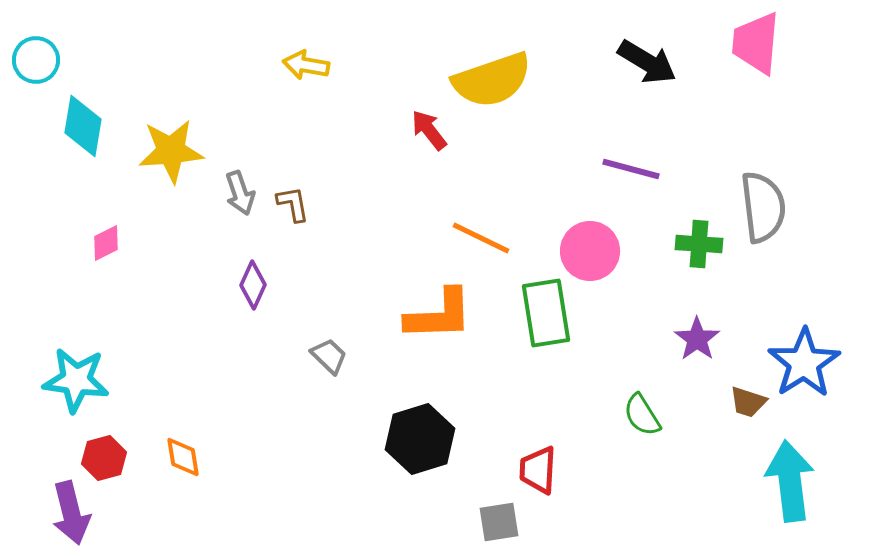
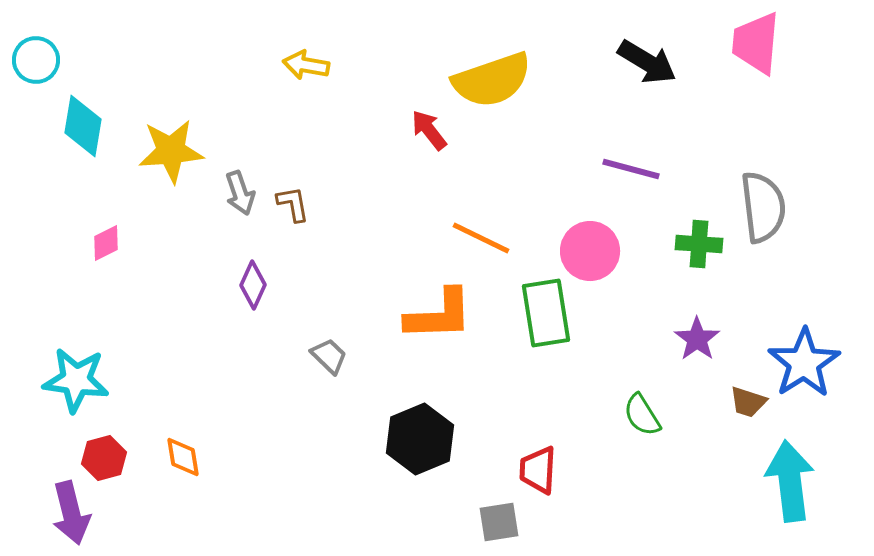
black hexagon: rotated 6 degrees counterclockwise
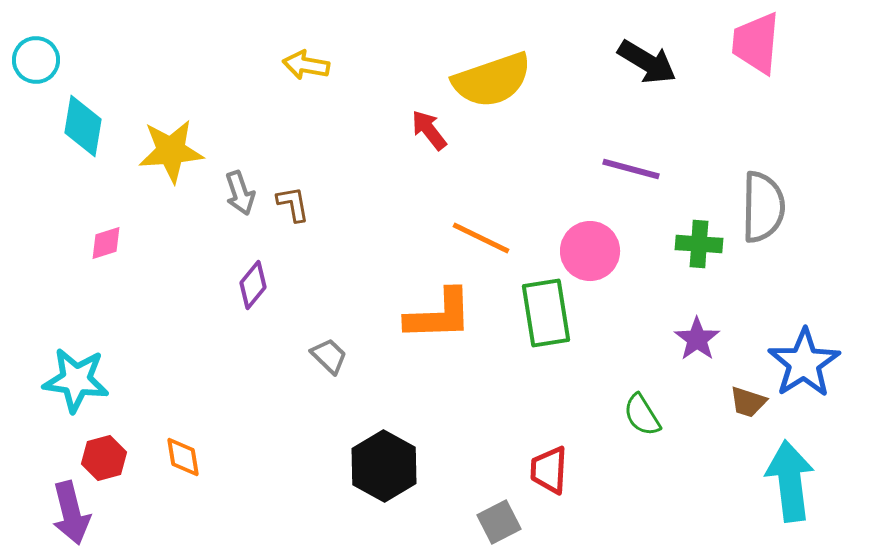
gray semicircle: rotated 8 degrees clockwise
pink diamond: rotated 9 degrees clockwise
purple diamond: rotated 15 degrees clockwise
black hexagon: moved 36 px left, 27 px down; rotated 8 degrees counterclockwise
red trapezoid: moved 11 px right
gray square: rotated 18 degrees counterclockwise
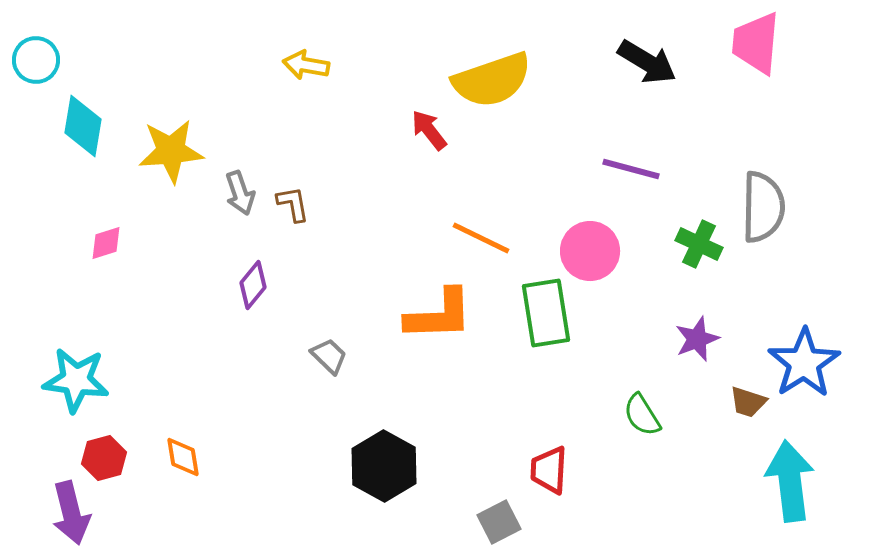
green cross: rotated 21 degrees clockwise
purple star: rotated 15 degrees clockwise
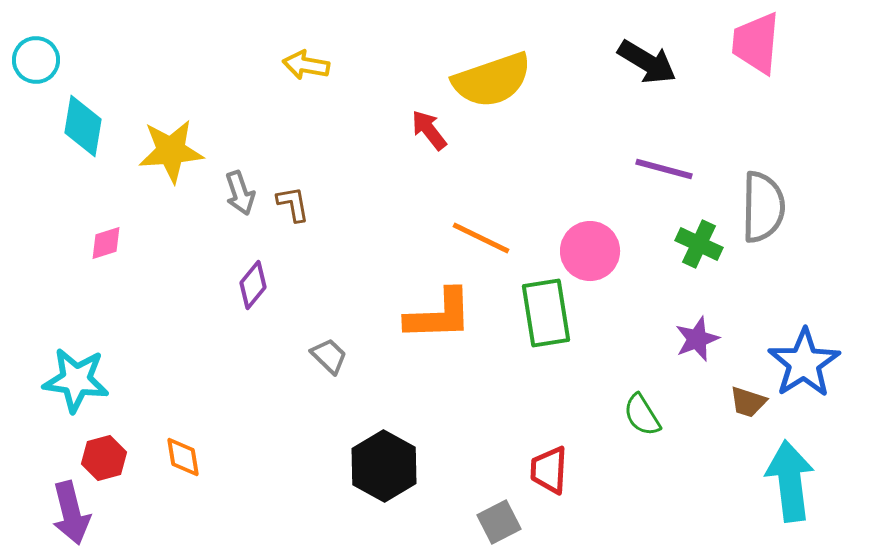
purple line: moved 33 px right
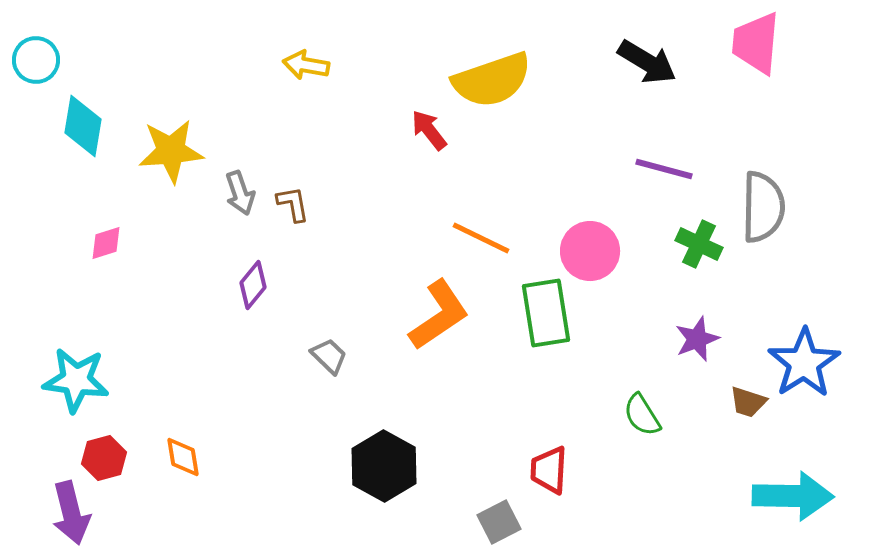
orange L-shape: rotated 32 degrees counterclockwise
cyan arrow: moved 3 px right, 15 px down; rotated 98 degrees clockwise
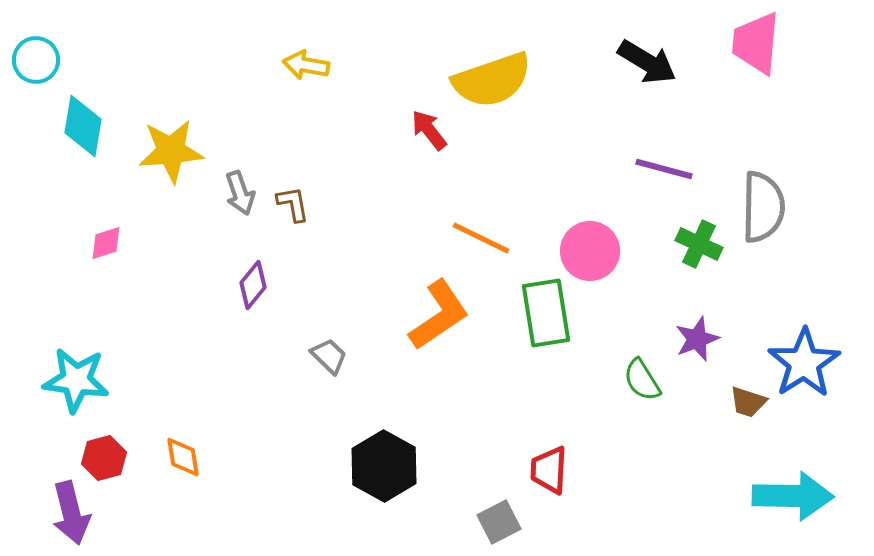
green semicircle: moved 35 px up
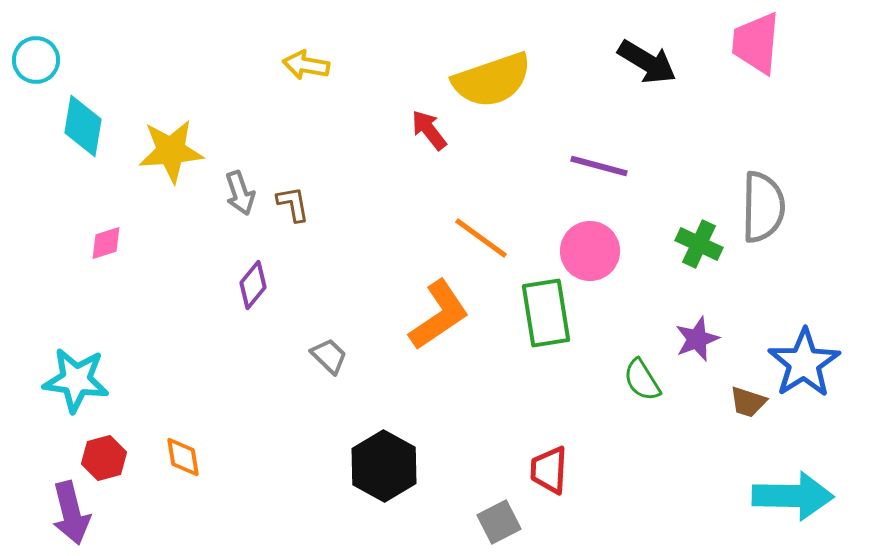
purple line: moved 65 px left, 3 px up
orange line: rotated 10 degrees clockwise
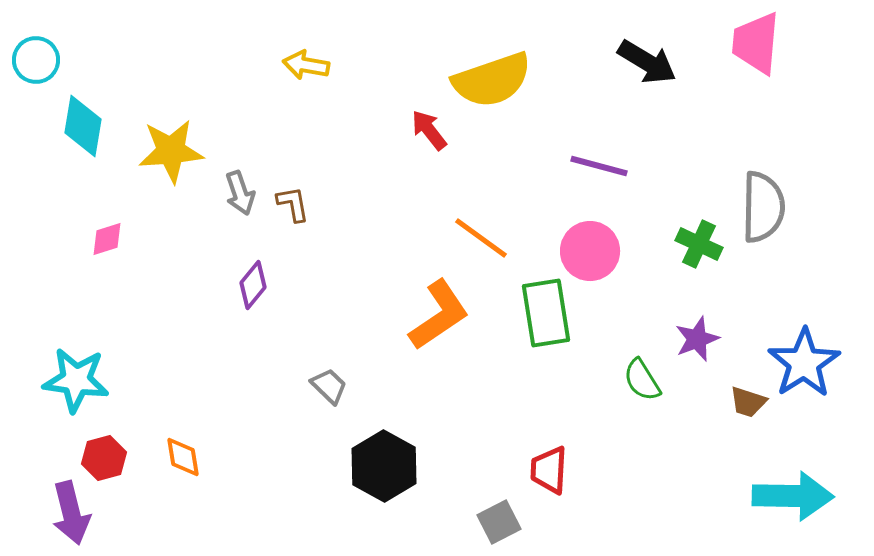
pink diamond: moved 1 px right, 4 px up
gray trapezoid: moved 30 px down
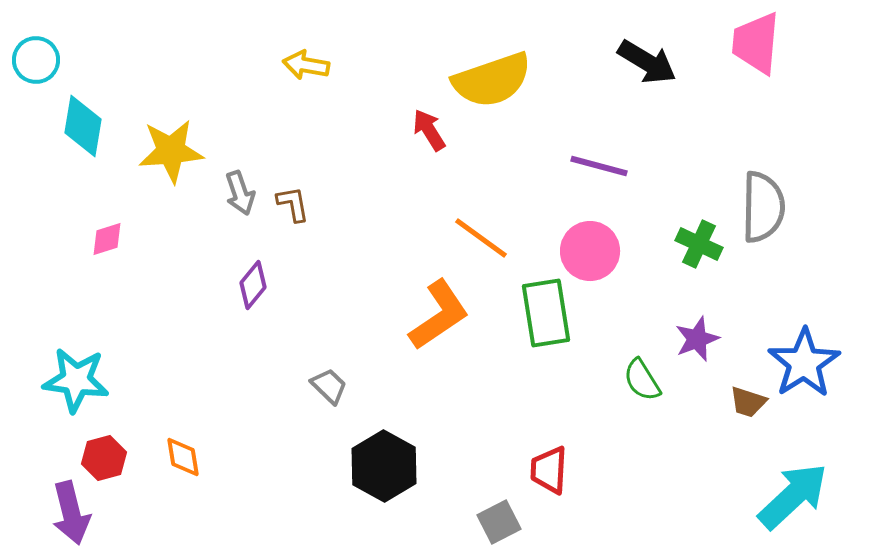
red arrow: rotated 6 degrees clockwise
cyan arrow: rotated 44 degrees counterclockwise
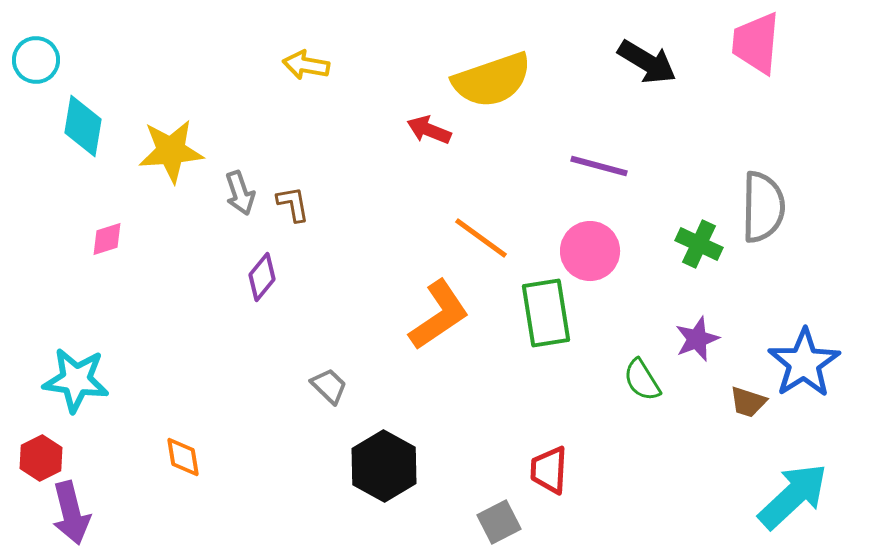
red arrow: rotated 36 degrees counterclockwise
purple diamond: moved 9 px right, 8 px up
red hexagon: moved 63 px left; rotated 12 degrees counterclockwise
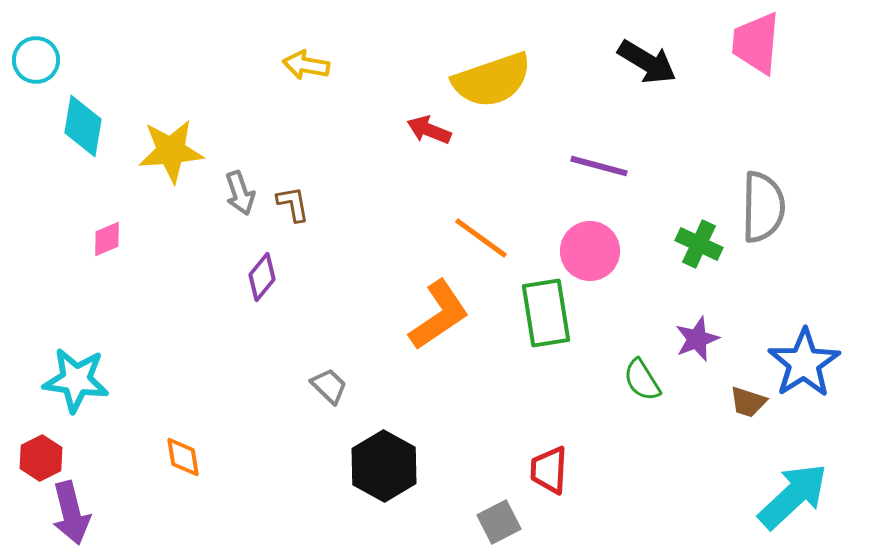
pink diamond: rotated 6 degrees counterclockwise
